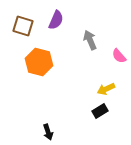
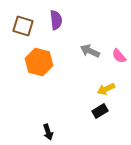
purple semicircle: rotated 30 degrees counterclockwise
gray arrow: moved 11 px down; rotated 42 degrees counterclockwise
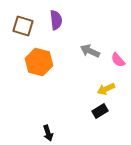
pink semicircle: moved 1 px left, 4 px down
black arrow: moved 1 px down
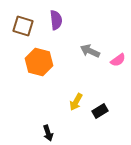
pink semicircle: rotated 84 degrees counterclockwise
yellow arrow: moved 30 px left, 13 px down; rotated 36 degrees counterclockwise
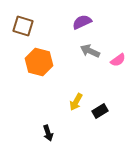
purple semicircle: moved 26 px right, 2 px down; rotated 108 degrees counterclockwise
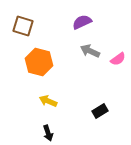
pink semicircle: moved 1 px up
yellow arrow: moved 28 px left, 1 px up; rotated 84 degrees clockwise
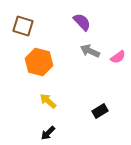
purple semicircle: rotated 72 degrees clockwise
pink semicircle: moved 2 px up
yellow arrow: rotated 18 degrees clockwise
black arrow: rotated 63 degrees clockwise
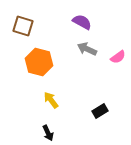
purple semicircle: rotated 18 degrees counterclockwise
gray arrow: moved 3 px left, 2 px up
yellow arrow: moved 3 px right, 1 px up; rotated 12 degrees clockwise
black arrow: rotated 70 degrees counterclockwise
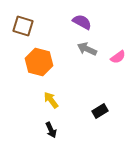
black arrow: moved 3 px right, 3 px up
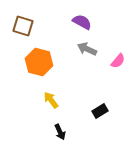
pink semicircle: moved 4 px down; rotated 14 degrees counterclockwise
black arrow: moved 9 px right, 2 px down
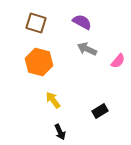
brown square: moved 13 px right, 3 px up
yellow arrow: moved 2 px right
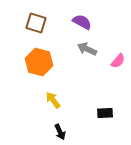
black rectangle: moved 5 px right, 2 px down; rotated 28 degrees clockwise
